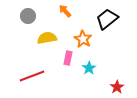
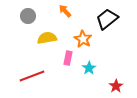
red star: moved 1 px left, 1 px up
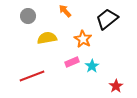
pink rectangle: moved 4 px right, 4 px down; rotated 56 degrees clockwise
cyan star: moved 3 px right, 2 px up
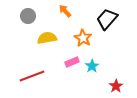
black trapezoid: rotated 10 degrees counterclockwise
orange star: moved 1 px up
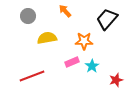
orange star: moved 1 px right, 3 px down; rotated 30 degrees counterclockwise
red star: moved 6 px up; rotated 16 degrees clockwise
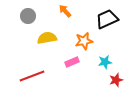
black trapezoid: rotated 25 degrees clockwise
orange star: rotated 12 degrees counterclockwise
cyan star: moved 13 px right, 4 px up; rotated 24 degrees clockwise
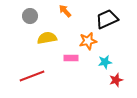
gray circle: moved 2 px right
orange star: moved 4 px right
pink rectangle: moved 1 px left, 4 px up; rotated 24 degrees clockwise
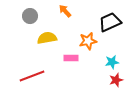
black trapezoid: moved 3 px right, 3 px down
cyan star: moved 7 px right
